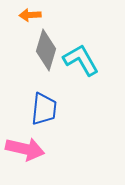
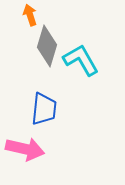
orange arrow: rotated 75 degrees clockwise
gray diamond: moved 1 px right, 4 px up
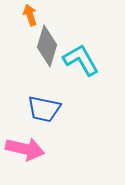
blue trapezoid: rotated 96 degrees clockwise
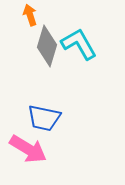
cyan L-shape: moved 2 px left, 16 px up
blue trapezoid: moved 9 px down
pink arrow: moved 3 px right; rotated 18 degrees clockwise
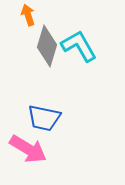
orange arrow: moved 2 px left
cyan L-shape: moved 2 px down
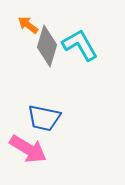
orange arrow: moved 10 px down; rotated 35 degrees counterclockwise
cyan L-shape: moved 1 px right, 1 px up
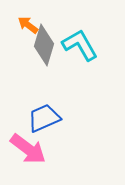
gray diamond: moved 3 px left, 1 px up
blue trapezoid: rotated 144 degrees clockwise
pink arrow: rotated 6 degrees clockwise
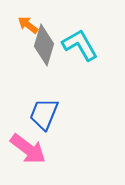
blue trapezoid: moved 4 px up; rotated 44 degrees counterclockwise
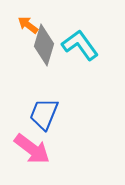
cyan L-shape: rotated 6 degrees counterclockwise
pink arrow: moved 4 px right
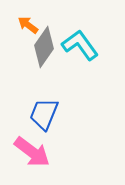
gray diamond: moved 2 px down; rotated 18 degrees clockwise
pink arrow: moved 3 px down
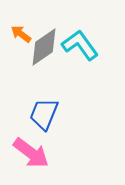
orange arrow: moved 7 px left, 9 px down
gray diamond: rotated 21 degrees clockwise
pink arrow: moved 1 px left, 1 px down
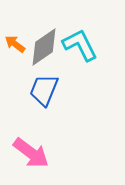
orange arrow: moved 6 px left, 10 px down
cyan L-shape: rotated 9 degrees clockwise
blue trapezoid: moved 24 px up
